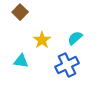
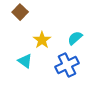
cyan triangle: moved 4 px right; rotated 28 degrees clockwise
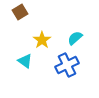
brown square: rotated 14 degrees clockwise
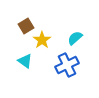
brown square: moved 6 px right, 14 px down
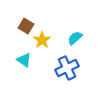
brown square: rotated 28 degrees counterclockwise
cyan triangle: moved 1 px left, 1 px up
blue cross: moved 3 px down
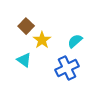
brown square: rotated 14 degrees clockwise
cyan semicircle: moved 3 px down
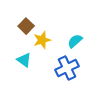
yellow star: rotated 18 degrees clockwise
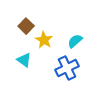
yellow star: moved 2 px right; rotated 24 degrees counterclockwise
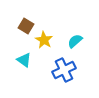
brown square: rotated 14 degrees counterclockwise
blue cross: moved 3 px left, 2 px down
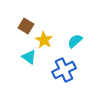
cyan triangle: moved 5 px right, 3 px up
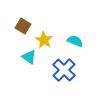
brown square: moved 3 px left
cyan semicircle: rotated 63 degrees clockwise
blue cross: rotated 20 degrees counterclockwise
